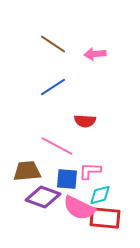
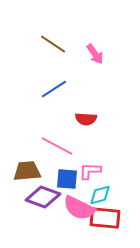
pink arrow: rotated 120 degrees counterclockwise
blue line: moved 1 px right, 2 px down
red semicircle: moved 1 px right, 2 px up
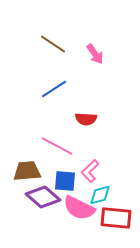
pink L-shape: rotated 45 degrees counterclockwise
blue square: moved 2 px left, 2 px down
purple diamond: rotated 20 degrees clockwise
red rectangle: moved 11 px right
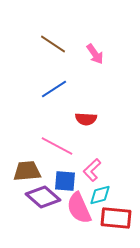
pink L-shape: moved 2 px right, 1 px up
pink semicircle: rotated 40 degrees clockwise
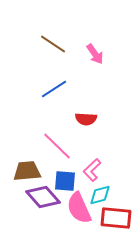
pink line: rotated 16 degrees clockwise
purple diamond: rotated 8 degrees clockwise
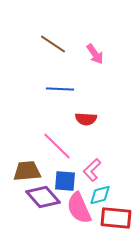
blue line: moved 6 px right; rotated 36 degrees clockwise
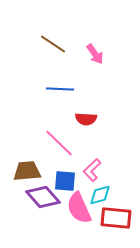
pink line: moved 2 px right, 3 px up
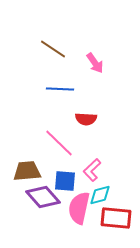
brown line: moved 5 px down
pink arrow: moved 9 px down
pink semicircle: rotated 36 degrees clockwise
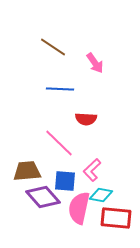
brown line: moved 2 px up
cyan diamond: moved 1 px right; rotated 25 degrees clockwise
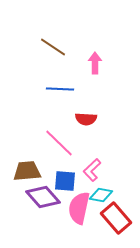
pink arrow: rotated 145 degrees counterclockwise
red rectangle: rotated 44 degrees clockwise
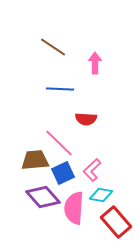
brown trapezoid: moved 8 px right, 11 px up
blue square: moved 2 px left, 8 px up; rotated 30 degrees counterclockwise
pink semicircle: moved 5 px left; rotated 8 degrees counterclockwise
red rectangle: moved 4 px down
